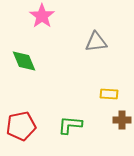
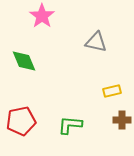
gray triangle: rotated 20 degrees clockwise
yellow rectangle: moved 3 px right, 3 px up; rotated 18 degrees counterclockwise
red pentagon: moved 5 px up
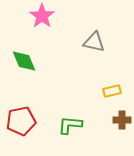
gray triangle: moved 2 px left
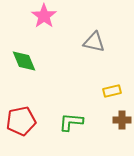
pink star: moved 2 px right
green L-shape: moved 1 px right, 3 px up
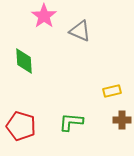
gray triangle: moved 14 px left, 11 px up; rotated 10 degrees clockwise
green diamond: rotated 20 degrees clockwise
red pentagon: moved 5 px down; rotated 28 degrees clockwise
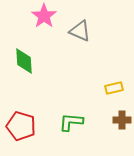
yellow rectangle: moved 2 px right, 3 px up
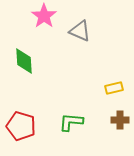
brown cross: moved 2 px left
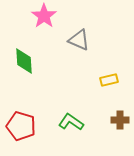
gray triangle: moved 1 px left, 9 px down
yellow rectangle: moved 5 px left, 8 px up
green L-shape: rotated 30 degrees clockwise
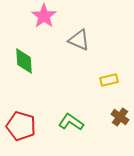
brown cross: moved 3 px up; rotated 36 degrees clockwise
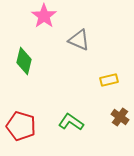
green diamond: rotated 16 degrees clockwise
